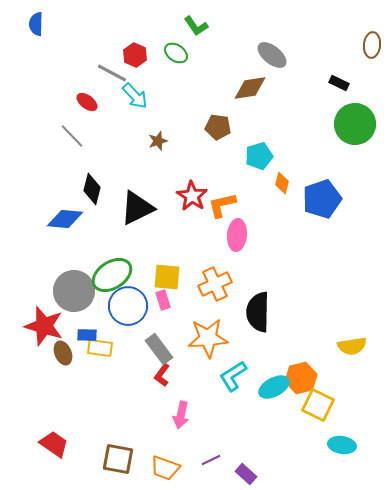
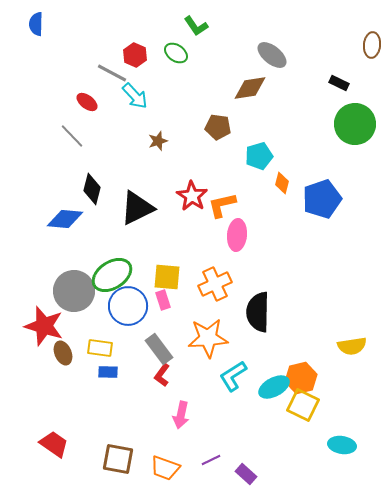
blue rectangle at (87, 335): moved 21 px right, 37 px down
yellow square at (318, 405): moved 15 px left
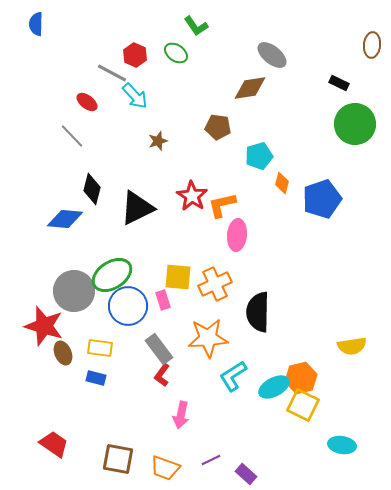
yellow square at (167, 277): moved 11 px right
blue rectangle at (108, 372): moved 12 px left, 6 px down; rotated 12 degrees clockwise
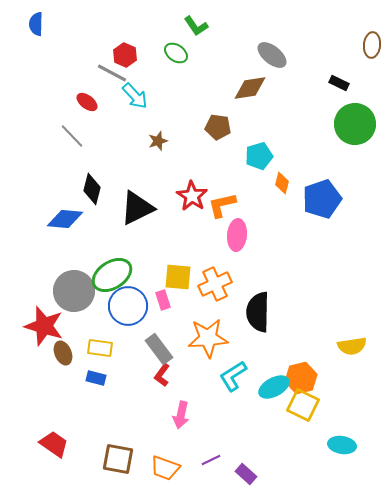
red hexagon at (135, 55): moved 10 px left
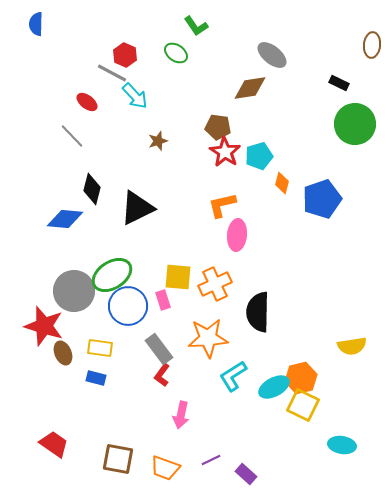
red star at (192, 196): moved 33 px right, 44 px up
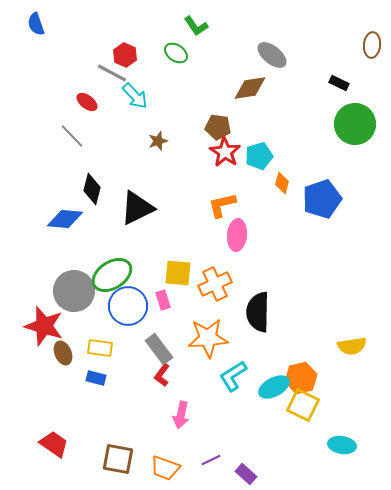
blue semicircle at (36, 24): rotated 20 degrees counterclockwise
yellow square at (178, 277): moved 4 px up
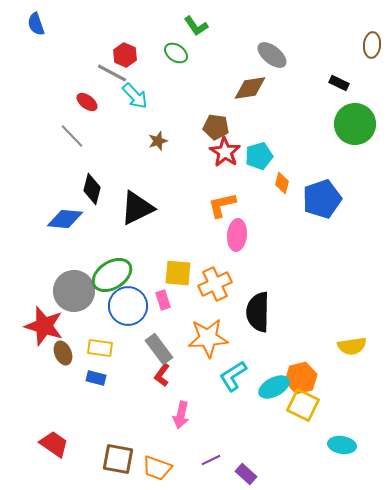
brown pentagon at (218, 127): moved 2 px left
orange trapezoid at (165, 468): moved 8 px left
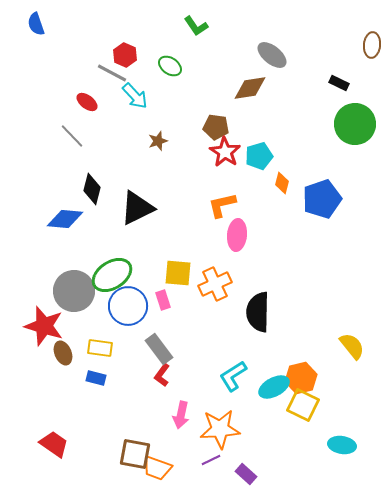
green ellipse at (176, 53): moved 6 px left, 13 px down
orange star at (208, 338): moved 12 px right, 91 px down
yellow semicircle at (352, 346): rotated 120 degrees counterclockwise
brown square at (118, 459): moved 17 px right, 5 px up
